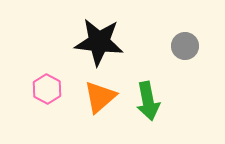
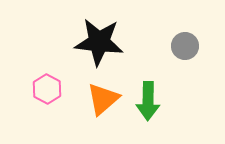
orange triangle: moved 3 px right, 2 px down
green arrow: rotated 12 degrees clockwise
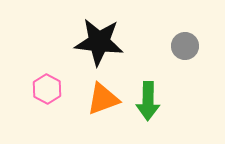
orange triangle: rotated 21 degrees clockwise
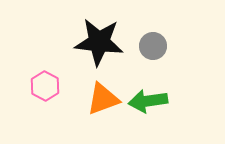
gray circle: moved 32 px left
pink hexagon: moved 2 px left, 3 px up
green arrow: rotated 81 degrees clockwise
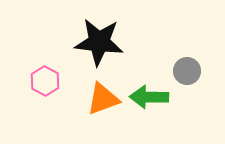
gray circle: moved 34 px right, 25 px down
pink hexagon: moved 5 px up
green arrow: moved 1 px right, 4 px up; rotated 9 degrees clockwise
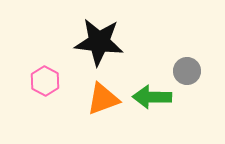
green arrow: moved 3 px right
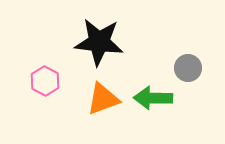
gray circle: moved 1 px right, 3 px up
green arrow: moved 1 px right, 1 px down
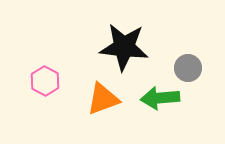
black star: moved 25 px right, 5 px down
green arrow: moved 7 px right; rotated 6 degrees counterclockwise
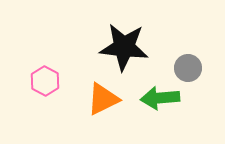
orange triangle: rotated 6 degrees counterclockwise
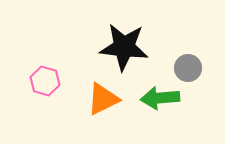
pink hexagon: rotated 12 degrees counterclockwise
